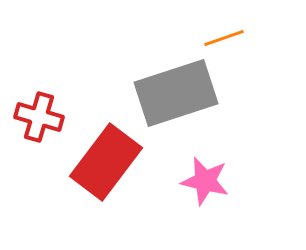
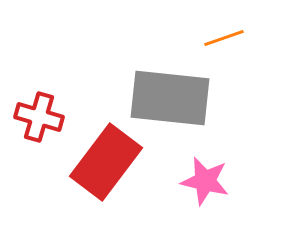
gray rectangle: moved 6 px left, 5 px down; rotated 24 degrees clockwise
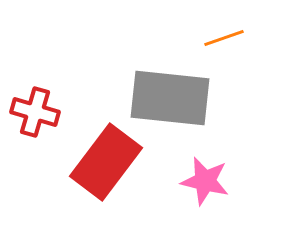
red cross: moved 4 px left, 5 px up
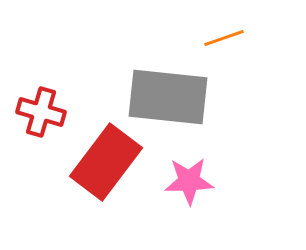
gray rectangle: moved 2 px left, 1 px up
red cross: moved 6 px right
pink star: moved 16 px left; rotated 15 degrees counterclockwise
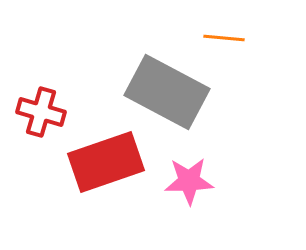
orange line: rotated 24 degrees clockwise
gray rectangle: moved 1 px left, 5 px up; rotated 22 degrees clockwise
red rectangle: rotated 34 degrees clockwise
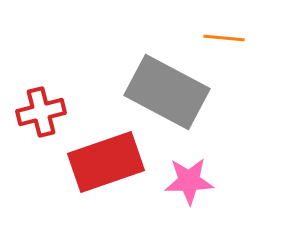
red cross: rotated 30 degrees counterclockwise
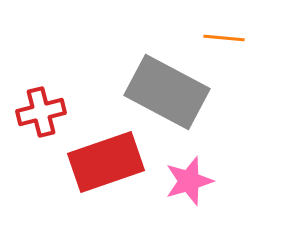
pink star: rotated 15 degrees counterclockwise
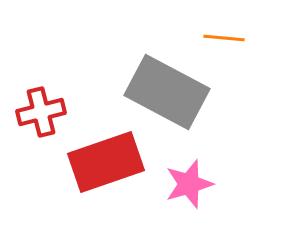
pink star: moved 3 px down
